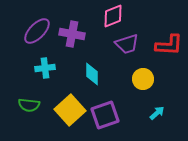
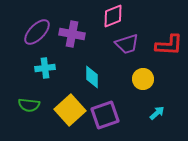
purple ellipse: moved 1 px down
cyan diamond: moved 3 px down
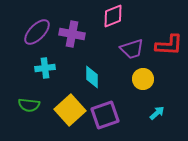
purple trapezoid: moved 5 px right, 5 px down
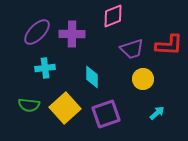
purple cross: rotated 10 degrees counterclockwise
yellow square: moved 5 px left, 2 px up
purple square: moved 1 px right, 1 px up
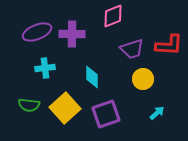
purple ellipse: rotated 24 degrees clockwise
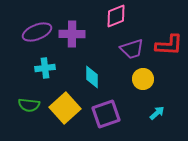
pink diamond: moved 3 px right
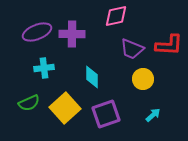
pink diamond: rotated 10 degrees clockwise
purple trapezoid: rotated 40 degrees clockwise
cyan cross: moved 1 px left
green semicircle: moved 2 px up; rotated 30 degrees counterclockwise
cyan arrow: moved 4 px left, 2 px down
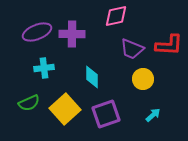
yellow square: moved 1 px down
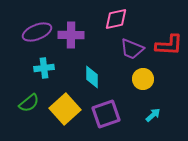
pink diamond: moved 3 px down
purple cross: moved 1 px left, 1 px down
green semicircle: rotated 15 degrees counterclockwise
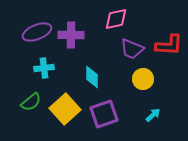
green semicircle: moved 2 px right, 1 px up
purple square: moved 2 px left
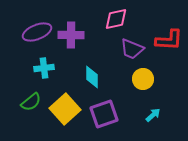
red L-shape: moved 5 px up
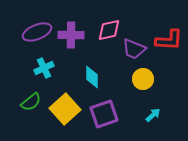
pink diamond: moved 7 px left, 11 px down
purple trapezoid: moved 2 px right
cyan cross: rotated 18 degrees counterclockwise
